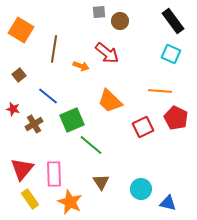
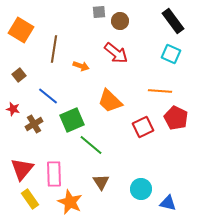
red arrow: moved 9 px right
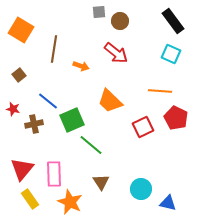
blue line: moved 5 px down
brown cross: rotated 18 degrees clockwise
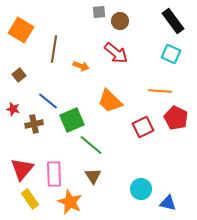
brown triangle: moved 8 px left, 6 px up
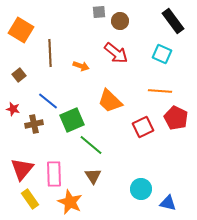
brown line: moved 4 px left, 4 px down; rotated 12 degrees counterclockwise
cyan square: moved 9 px left
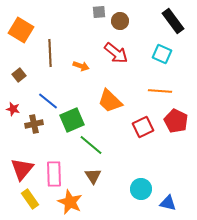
red pentagon: moved 3 px down
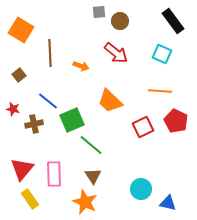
orange star: moved 15 px right
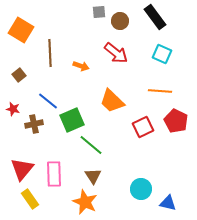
black rectangle: moved 18 px left, 4 px up
orange trapezoid: moved 2 px right
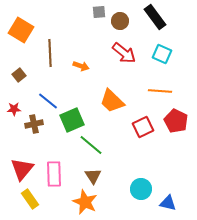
red arrow: moved 8 px right
red star: moved 1 px right; rotated 16 degrees counterclockwise
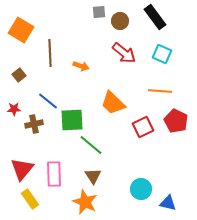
orange trapezoid: moved 1 px right, 2 px down
green square: rotated 20 degrees clockwise
